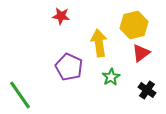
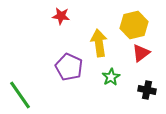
black cross: rotated 24 degrees counterclockwise
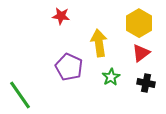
yellow hexagon: moved 5 px right, 2 px up; rotated 16 degrees counterclockwise
black cross: moved 1 px left, 7 px up
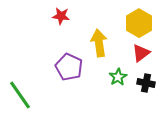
green star: moved 7 px right
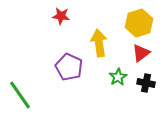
yellow hexagon: rotated 12 degrees clockwise
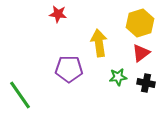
red star: moved 3 px left, 2 px up
yellow hexagon: moved 1 px right
purple pentagon: moved 2 px down; rotated 24 degrees counterclockwise
green star: rotated 24 degrees clockwise
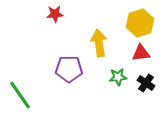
red star: moved 3 px left; rotated 12 degrees counterclockwise
red triangle: rotated 30 degrees clockwise
black cross: rotated 24 degrees clockwise
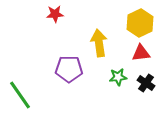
yellow hexagon: rotated 8 degrees counterclockwise
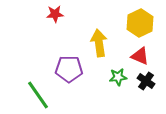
red triangle: moved 1 px left, 3 px down; rotated 30 degrees clockwise
black cross: moved 2 px up
green line: moved 18 px right
